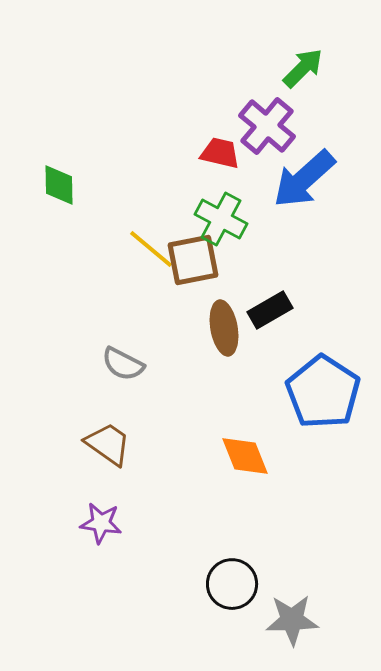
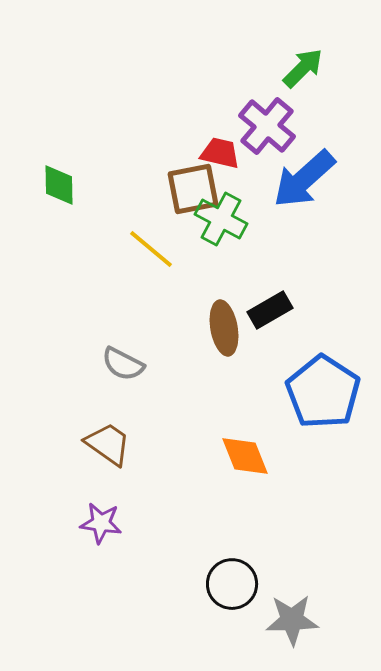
brown square: moved 71 px up
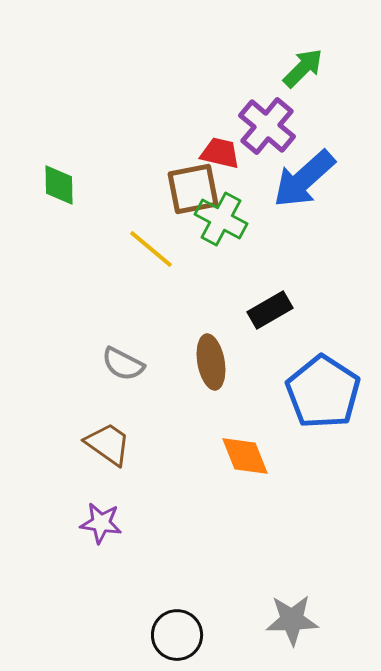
brown ellipse: moved 13 px left, 34 px down
black circle: moved 55 px left, 51 px down
